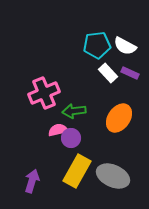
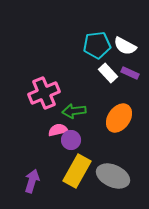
purple circle: moved 2 px down
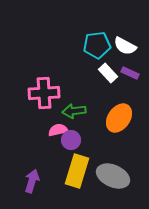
pink cross: rotated 20 degrees clockwise
yellow rectangle: rotated 12 degrees counterclockwise
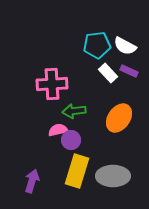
purple rectangle: moved 1 px left, 2 px up
pink cross: moved 8 px right, 9 px up
gray ellipse: rotated 24 degrees counterclockwise
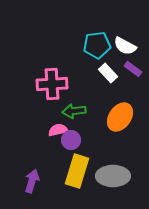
purple rectangle: moved 4 px right, 2 px up; rotated 12 degrees clockwise
orange ellipse: moved 1 px right, 1 px up
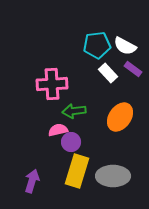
purple circle: moved 2 px down
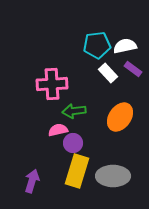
white semicircle: rotated 140 degrees clockwise
purple circle: moved 2 px right, 1 px down
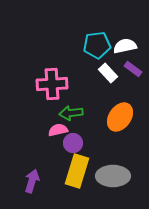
green arrow: moved 3 px left, 2 px down
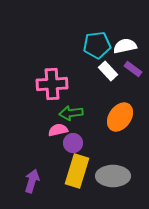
white rectangle: moved 2 px up
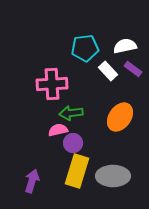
cyan pentagon: moved 12 px left, 3 px down
